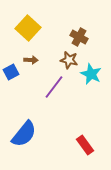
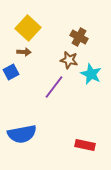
brown arrow: moved 7 px left, 8 px up
blue semicircle: moved 2 px left; rotated 40 degrees clockwise
red rectangle: rotated 42 degrees counterclockwise
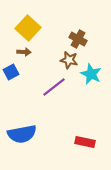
brown cross: moved 1 px left, 2 px down
purple line: rotated 15 degrees clockwise
red rectangle: moved 3 px up
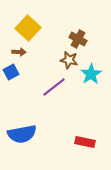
brown arrow: moved 5 px left
cyan star: rotated 15 degrees clockwise
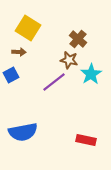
yellow square: rotated 10 degrees counterclockwise
brown cross: rotated 12 degrees clockwise
blue square: moved 3 px down
purple line: moved 5 px up
blue semicircle: moved 1 px right, 2 px up
red rectangle: moved 1 px right, 2 px up
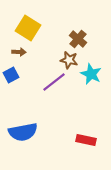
cyan star: rotated 15 degrees counterclockwise
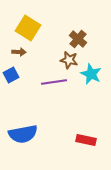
purple line: rotated 30 degrees clockwise
blue semicircle: moved 2 px down
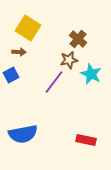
brown star: rotated 24 degrees counterclockwise
purple line: rotated 45 degrees counterclockwise
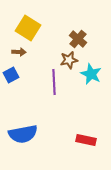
purple line: rotated 40 degrees counterclockwise
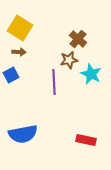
yellow square: moved 8 px left
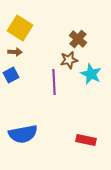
brown arrow: moved 4 px left
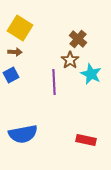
brown star: moved 1 px right; rotated 24 degrees counterclockwise
